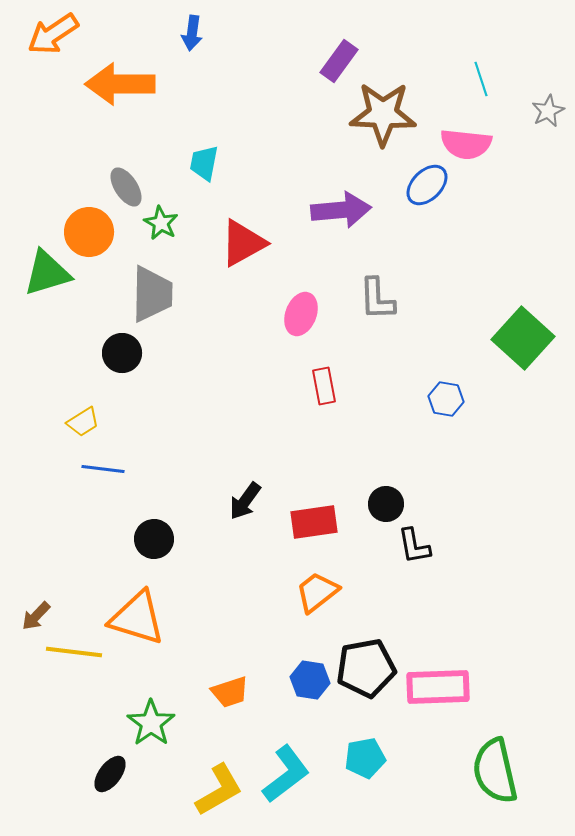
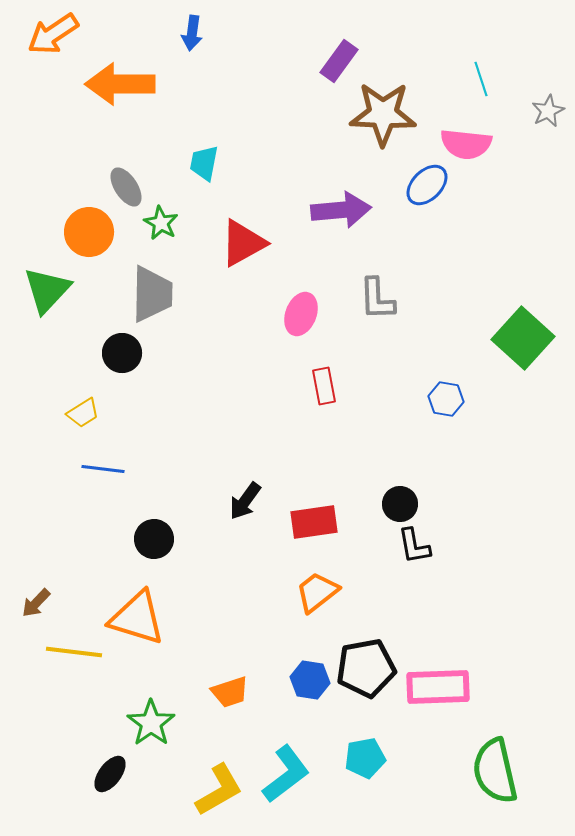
green triangle at (47, 273): moved 17 px down; rotated 30 degrees counterclockwise
yellow trapezoid at (83, 422): moved 9 px up
black circle at (386, 504): moved 14 px right
brown arrow at (36, 616): moved 13 px up
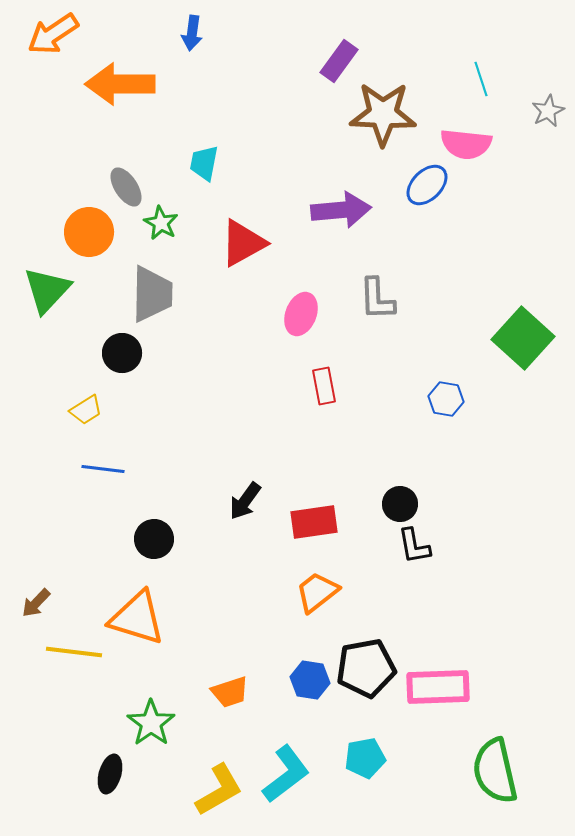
yellow trapezoid at (83, 413): moved 3 px right, 3 px up
black ellipse at (110, 774): rotated 21 degrees counterclockwise
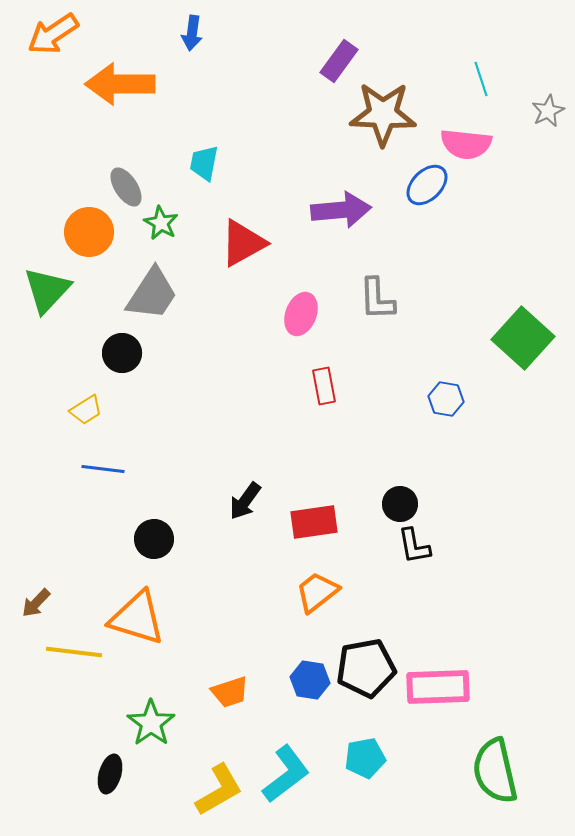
gray trapezoid at (152, 294): rotated 32 degrees clockwise
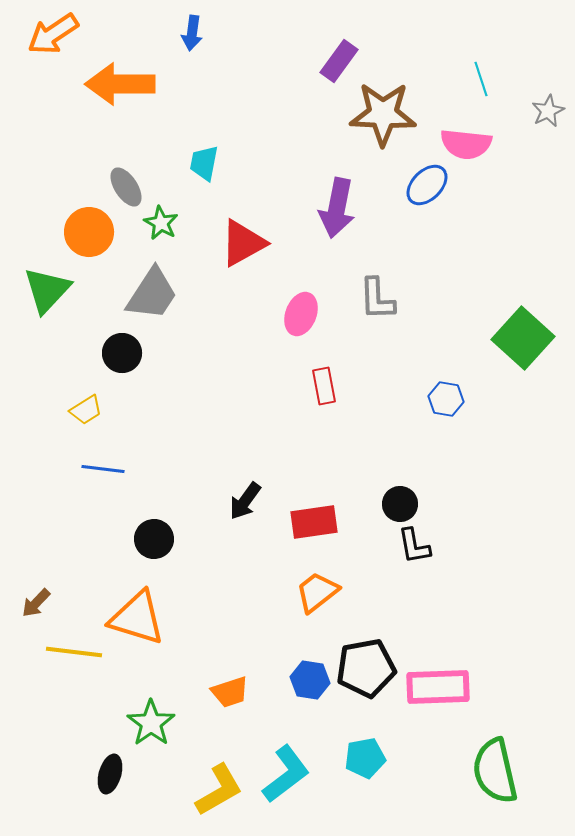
purple arrow at (341, 210): moved 4 px left, 2 px up; rotated 106 degrees clockwise
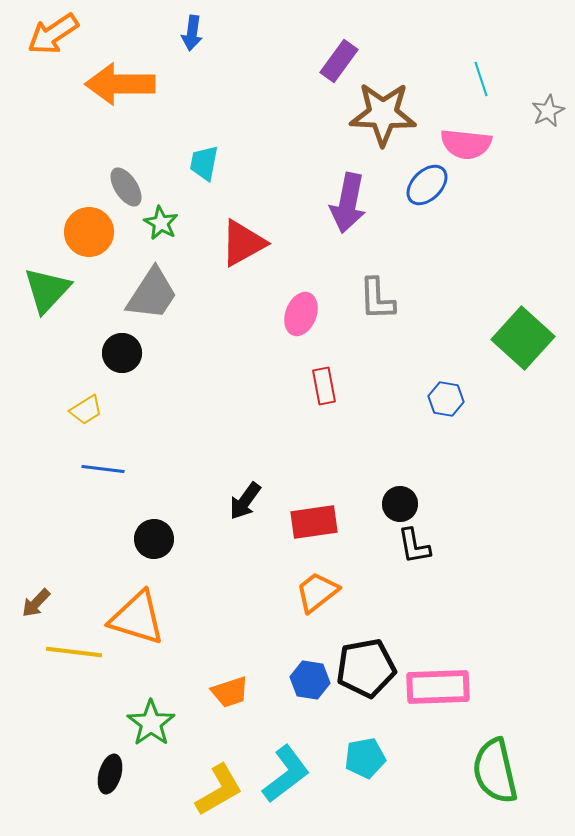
purple arrow at (337, 208): moved 11 px right, 5 px up
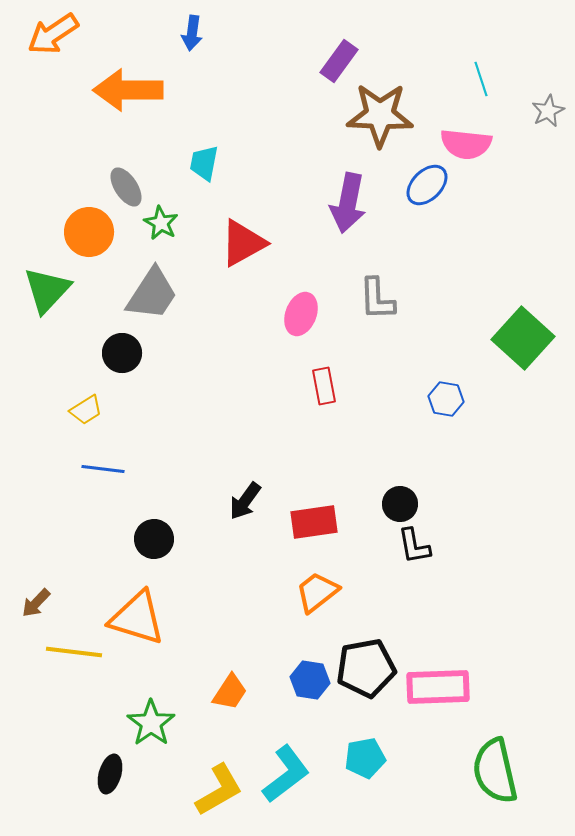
orange arrow at (120, 84): moved 8 px right, 6 px down
brown star at (383, 114): moved 3 px left, 1 px down
orange trapezoid at (230, 692): rotated 39 degrees counterclockwise
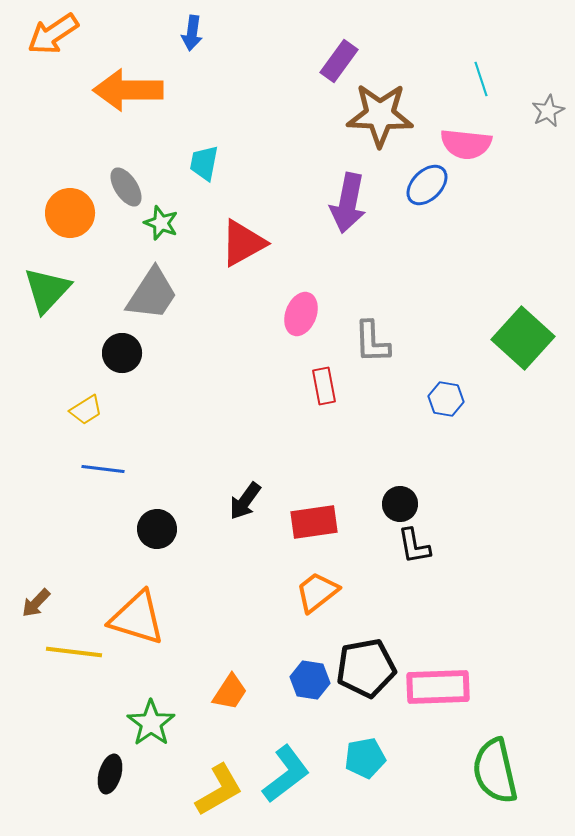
green star at (161, 223): rotated 8 degrees counterclockwise
orange circle at (89, 232): moved 19 px left, 19 px up
gray L-shape at (377, 299): moved 5 px left, 43 px down
black circle at (154, 539): moved 3 px right, 10 px up
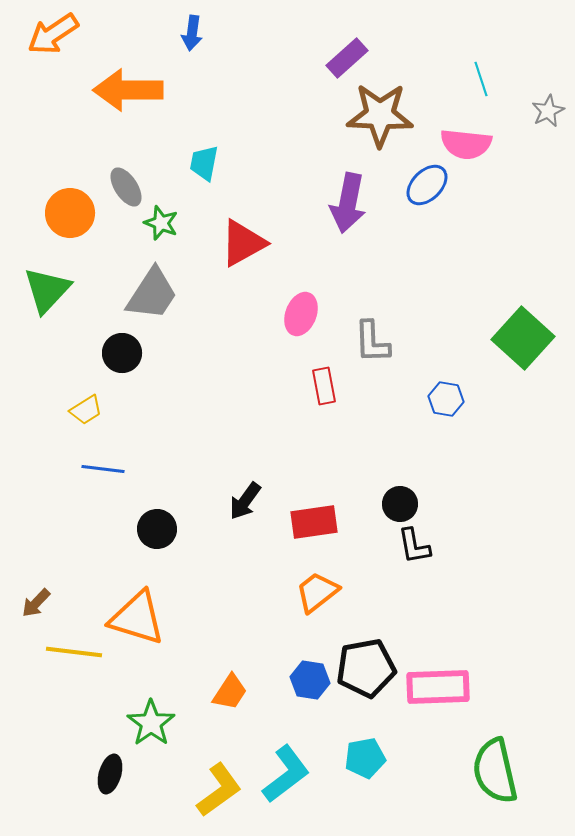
purple rectangle at (339, 61): moved 8 px right, 3 px up; rotated 12 degrees clockwise
yellow L-shape at (219, 790): rotated 6 degrees counterclockwise
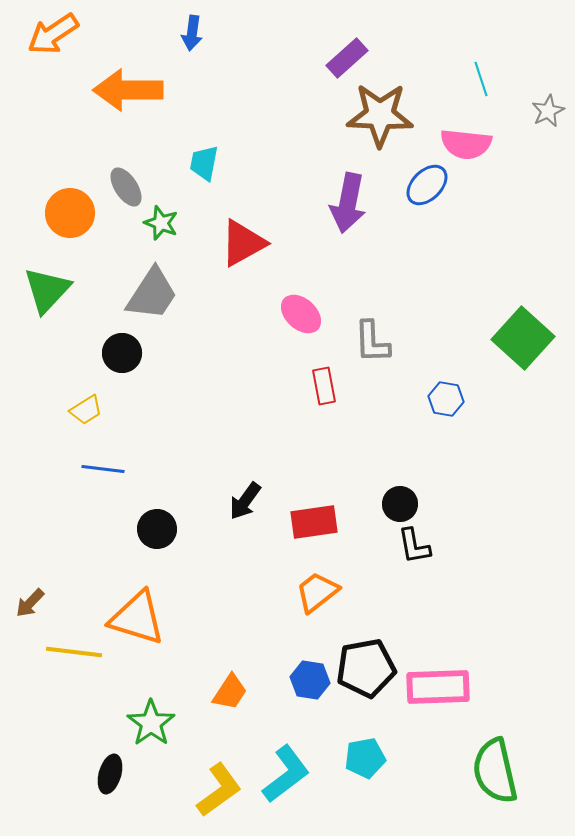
pink ellipse at (301, 314): rotated 69 degrees counterclockwise
brown arrow at (36, 603): moved 6 px left
